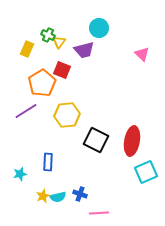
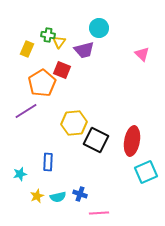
green cross: rotated 16 degrees counterclockwise
yellow hexagon: moved 7 px right, 8 px down
yellow star: moved 6 px left
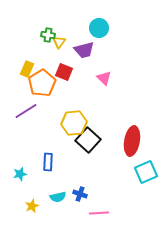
yellow rectangle: moved 20 px down
pink triangle: moved 38 px left, 24 px down
red square: moved 2 px right, 2 px down
black square: moved 8 px left; rotated 15 degrees clockwise
yellow star: moved 5 px left, 10 px down
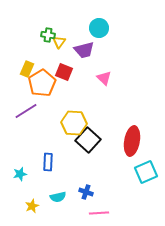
yellow hexagon: rotated 10 degrees clockwise
blue cross: moved 6 px right, 2 px up
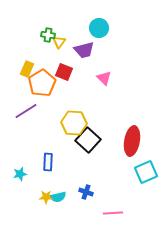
yellow star: moved 14 px right, 9 px up; rotated 24 degrees clockwise
pink line: moved 14 px right
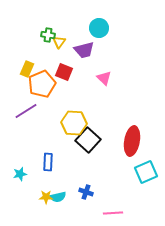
orange pentagon: moved 1 px down; rotated 8 degrees clockwise
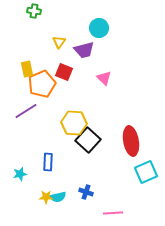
green cross: moved 14 px left, 24 px up
yellow rectangle: rotated 35 degrees counterclockwise
red ellipse: moved 1 px left; rotated 20 degrees counterclockwise
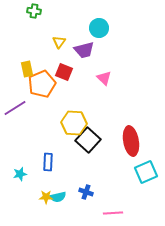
purple line: moved 11 px left, 3 px up
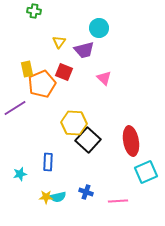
pink line: moved 5 px right, 12 px up
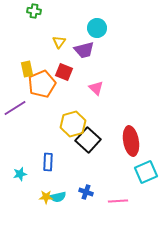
cyan circle: moved 2 px left
pink triangle: moved 8 px left, 10 px down
yellow hexagon: moved 1 px left, 1 px down; rotated 20 degrees counterclockwise
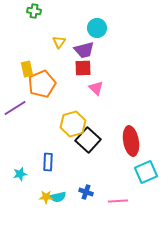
red square: moved 19 px right, 4 px up; rotated 24 degrees counterclockwise
